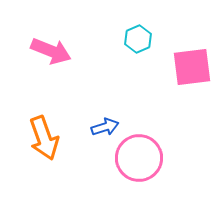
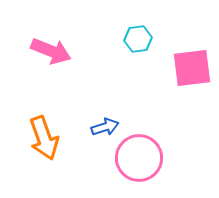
cyan hexagon: rotated 16 degrees clockwise
pink square: moved 1 px down
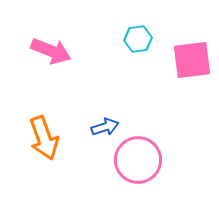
pink square: moved 8 px up
pink circle: moved 1 px left, 2 px down
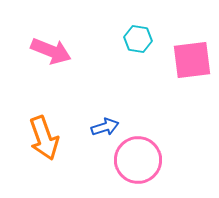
cyan hexagon: rotated 16 degrees clockwise
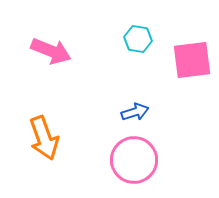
blue arrow: moved 30 px right, 15 px up
pink circle: moved 4 px left
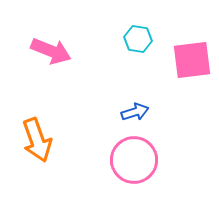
orange arrow: moved 7 px left, 2 px down
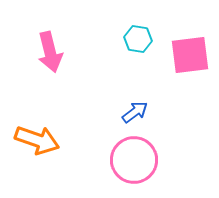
pink arrow: moved 1 px left, 1 px down; rotated 54 degrees clockwise
pink square: moved 2 px left, 5 px up
blue arrow: rotated 20 degrees counterclockwise
orange arrow: rotated 51 degrees counterclockwise
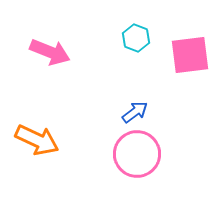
cyan hexagon: moved 2 px left, 1 px up; rotated 12 degrees clockwise
pink arrow: rotated 54 degrees counterclockwise
orange arrow: rotated 6 degrees clockwise
pink circle: moved 3 px right, 6 px up
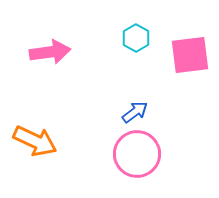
cyan hexagon: rotated 8 degrees clockwise
pink arrow: rotated 30 degrees counterclockwise
orange arrow: moved 2 px left, 1 px down
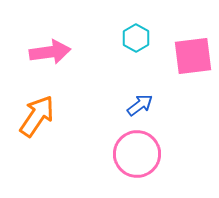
pink square: moved 3 px right, 1 px down
blue arrow: moved 5 px right, 7 px up
orange arrow: moved 2 px right, 25 px up; rotated 81 degrees counterclockwise
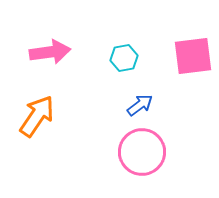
cyan hexagon: moved 12 px left, 20 px down; rotated 20 degrees clockwise
pink circle: moved 5 px right, 2 px up
